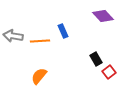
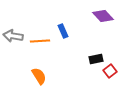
black rectangle: rotated 72 degrees counterclockwise
red square: moved 1 px right, 1 px up
orange semicircle: rotated 108 degrees clockwise
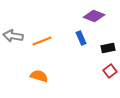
purple diamond: moved 9 px left; rotated 25 degrees counterclockwise
blue rectangle: moved 18 px right, 7 px down
orange line: moved 2 px right; rotated 18 degrees counterclockwise
black rectangle: moved 12 px right, 11 px up
orange semicircle: rotated 42 degrees counterclockwise
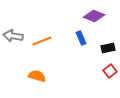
orange semicircle: moved 2 px left
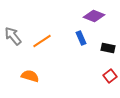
gray arrow: rotated 42 degrees clockwise
orange line: rotated 12 degrees counterclockwise
black rectangle: rotated 24 degrees clockwise
red square: moved 5 px down
orange semicircle: moved 7 px left
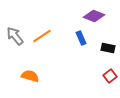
gray arrow: moved 2 px right
orange line: moved 5 px up
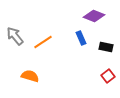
orange line: moved 1 px right, 6 px down
black rectangle: moved 2 px left, 1 px up
red square: moved 2 px left
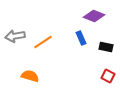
gray arrow: rotated 60 degrees counterclockwise
red square: rotated 24 degrees counterclockwise
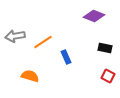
blue rectangle: moved 15 px left, 19 px down
black rectangle: moved 1 px left, 1 px down
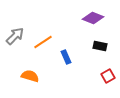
purple diamond: moved 1 px left, 2 px down
gray arrow: rotated 144 degrees clockwise
black rectangle: moved 5 px left, 2 px up
red square: rotated 32 degrees clockwise
